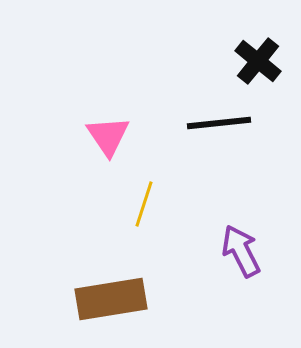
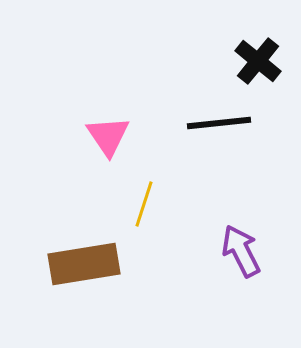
brown rectangle: moved 27 px left, 35 px up
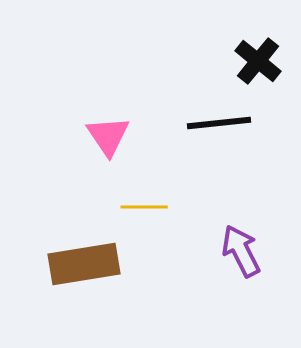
yellow line: moved 3 px down; rotated 72 degrees clockwise
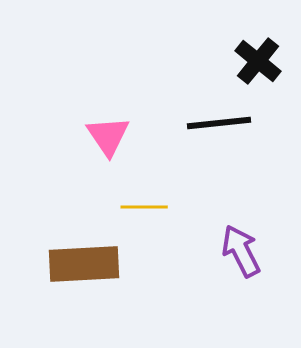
brown rectangle: rotated 6 degrees clockwise
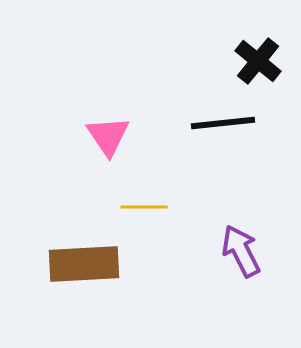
black line: moved 4 px right
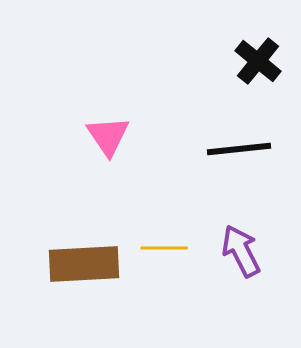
black line: moved 16 px right, 26 px down
yellow line: moved 20 px right, 41 px down
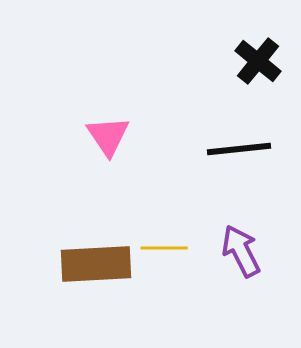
brown rectangle: moved 12 px right
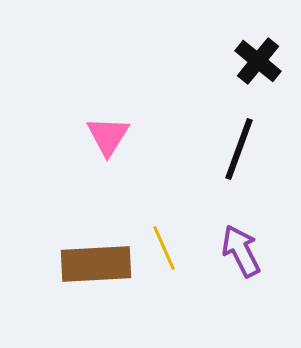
pink triangle: rotated 6 degrees clockwise
black line: rotated 64 degrees counterclockwise
yellow line: rotated 66 degrees clockwise
